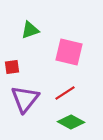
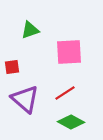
pink square: rotated 16 degrees counterclockwise
purple triangle: rotated 28 degrees counterclockwise
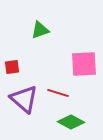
green triangle: moved 10 px right
pink square: moved 15 px right, 12 px down
red line: moved 7 px left; rotated 50 degrees clockwise
purple triangle: moved 1 px left
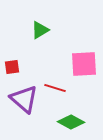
green triangle: rotated 12 degrees counterclockwise
red line: moved 3 px left, 5 px up
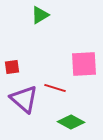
green triangle: moved 15 px up
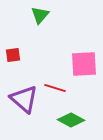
green triangle: rotated 18 degrees counterclockwise
red square: moved 1 px right, 12 px up
green diamond: moved 2 px up
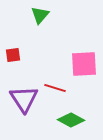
purple triangle: rotated 16 degrees clockwise
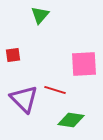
red line: moved 2 px down
purple triangle: rotated 12 degrees counterclockwise
green diamond: rotated 20 degrees counterclockwise
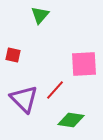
red square: rotated 21 degrees clockwise
red line: rotated 65 degrees counterclockwise
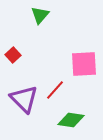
red square: rotated 35 degrees clockwise
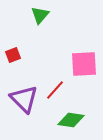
red square: rotated 21 degrees clockwise
